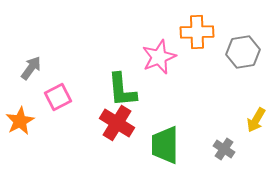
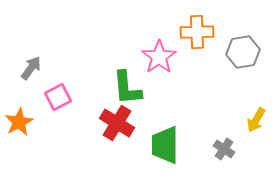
pink star: rotated 12 degrees counterclockwise
green L-shape: moved 5 px right, 2 px up
orange star: moved 1 px left, 1 px down
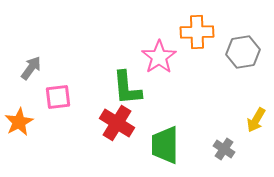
pink square: rotated 20 degrees clockwise
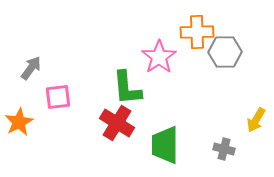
gray hexagon: moved 18 px left; rotated 8 degrees clockwise
gray cross: rotated 20 degrees counterclockwise
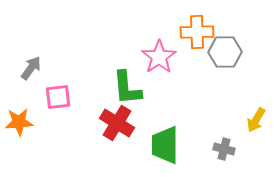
orange star: rotated 24 degrees clockwise
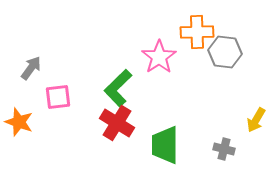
gray hexagon: rotated 8 degrees clockwise
green L-shape: moved 9 px left; rotated 51 degrees clockwise
orange star: rotated 24 degrees clockwise
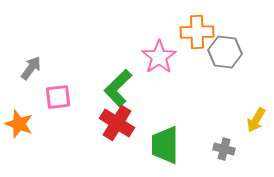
orange star: moved 2 px down
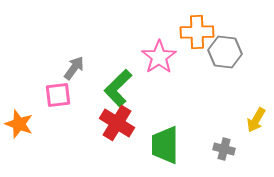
gray arrow: moved 43 px right
pink square: moved 2 px up
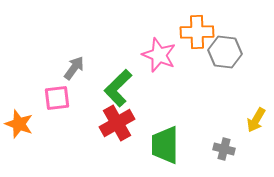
pink star: moved 2 px up; rotated 16 degrees counterclockwise
pink square: moved 1 px left, 3 px down
red cross: rotated 28 degrees clockwise
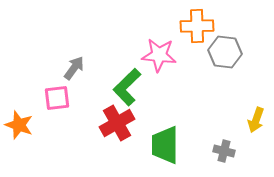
orange cross: moved 6 px up
pink star: rotated 16 degrees counterclockwise
green L-shape: moved 9 px right, 1 px up
yellow arrow: rotated 10 degrees counterclockwise
orange star: moved 1 px down
gray cross: moved 2 px down
